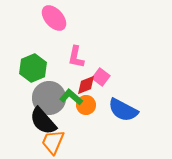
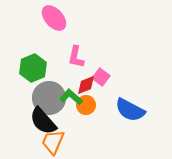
blue semicircle: moved 7 px right
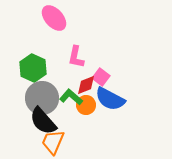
green hexagon: rotated 12 degrees counterclockwise
gray circle: moved 7 px left
blue semicircle: moved 20 px left, 11 px up
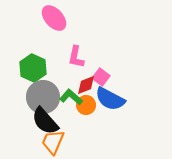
gray circle: moved 1 px right, 1 px up
black semicircle: moved 2 px right
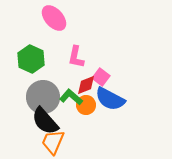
green hexagon: moved 2 px left, 9 px up
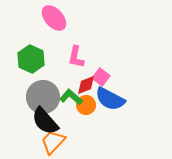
orange trapezoid: rotated 20 degrees clockwise
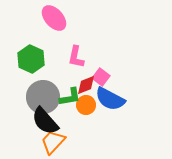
green L-shape: moved 1 px left; rotated 130 degrees clockwise
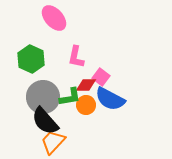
red diamond: rotated 20 degrees clockwise
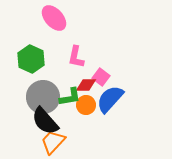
blue semicircle: rotated 104 degrees clockwise
